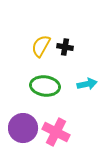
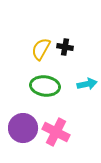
yellow semicircle: moved 3 px down
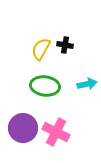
black cross: moved 2 px up
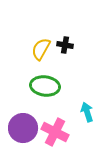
cyan arrow: moved 28 px down; rotated 96 degrees counterclockwise
pink cross: moved 1 px left
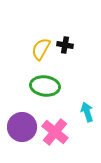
purple circle: moved 1 px left, 1 px up
pink cross: rotated 12 degrees clockwise
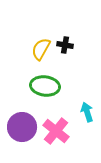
pink cross: moved 1 px right, 1 px up
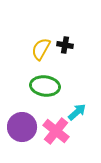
cyan arrow: moved 10 px left; rotated 66 degrees clockwise
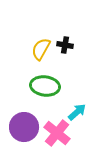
purple circle: moved 2 px right
pink cross: moved 1 px right, 2 px down
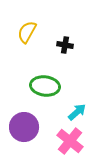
yellow semicircle: moved 14 px left, 17 px up
pink cross: moved 13 px right, 8 px down
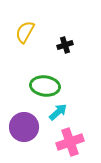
yellow semicircle: moved 2 px left
black cross: rotated 28 degrees counterclockwise
cyan arrow: moved 19 px left
pink cross: moved 1 px down; rotated 32 degrees clockwise
